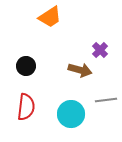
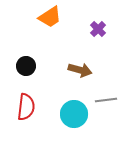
purple cross: moved 2 px left, 21 px up
cyan circle: moved 3 px right
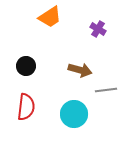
purple cross: rotated 14 degrees counterclockwise
gray line: moved 10 px up
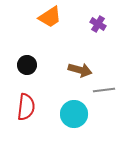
purple cross: moved 5 px up
black circle: moved 1 px right, 1 px up
gray line: moved 2 px left
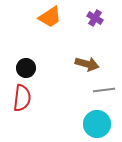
purple cross: moved 3 px left, 6 px up
black circle: moved 1 px left, 3 px down
brown arrow: moved 7 px right, 6 px up
red semicircle: moved 4 px left, 9 px up
cyan circle: moved 23 px right, 10 px down
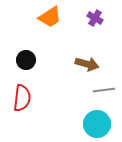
black circle: moved 8 px up
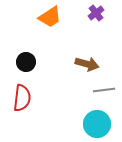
purple cross: moved 1 px right, 5 px up; rotated 21 degrees clockwise
black circle: moved 2 px down
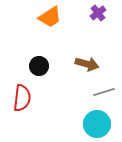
purple cross: moved 2 px right
black circle: moved 13 px right, 4 px down
gray line: moved 2 px down; rotated 10 degrees counterclockwise
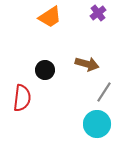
black circle: moved 6 px right, 4 px down
gray line: rotated 40 degrees counterclockwise
